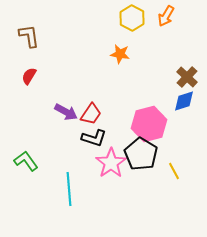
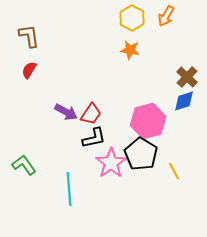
orange star: moved 10 px right, 4 px up
red semicircle: moved 6 px up
pink hexagon: moved 1 px left, 3 px up
black L-shape: rotated 30 degrees counterclockwise
green L-shape: moved 2 px left, 4 px down
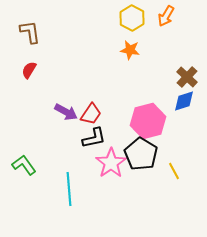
brown L-shape: moved 1 px right, 4 px up
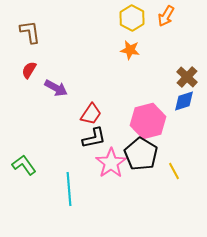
purple arrow: moved 10 px left, 24 px up
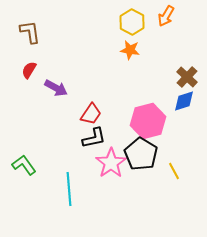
yellow hexagon: moved 4 px down
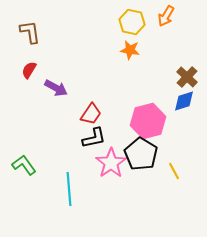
yellow hexagon: rotated 15 degrees counterclockwise
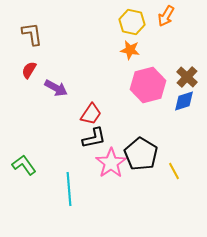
brown L-shape: moved 2 px right, 2 px down
pink hexagon: moved 36 px up
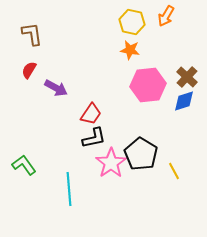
pink hexagon: rotated 8 degrees clockwise
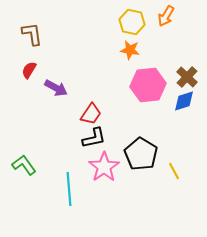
pink star: moved 7 px left, 4 px down
